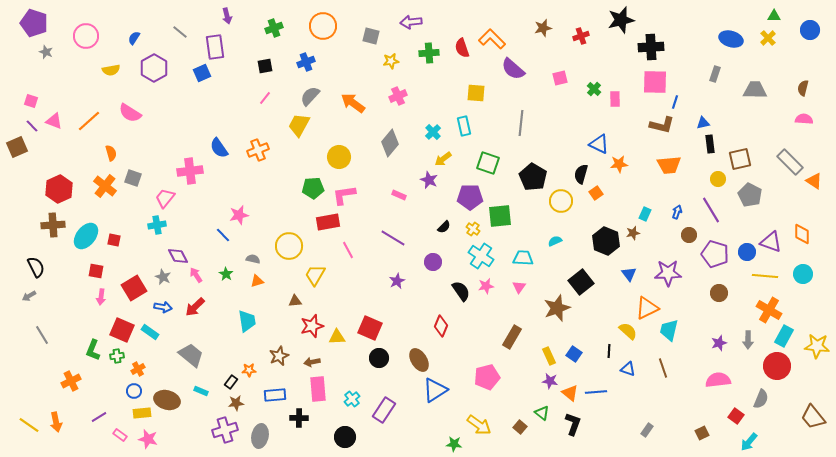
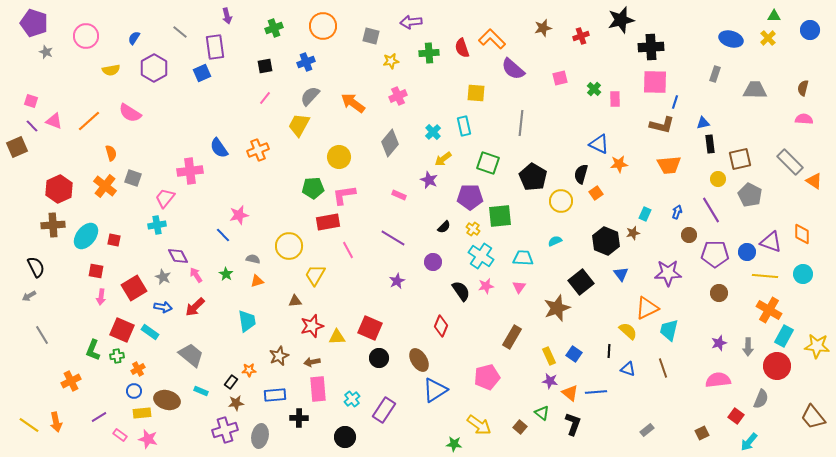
purple pentagon at (715, 254): rotated 16 degrees counterclockwise
blue triangle at (629, 274): moved 8 px left
gray arrow at (748, 340): moved 7 px down
gray rectangle at (647, 430): rotated 16 degrees clockwise
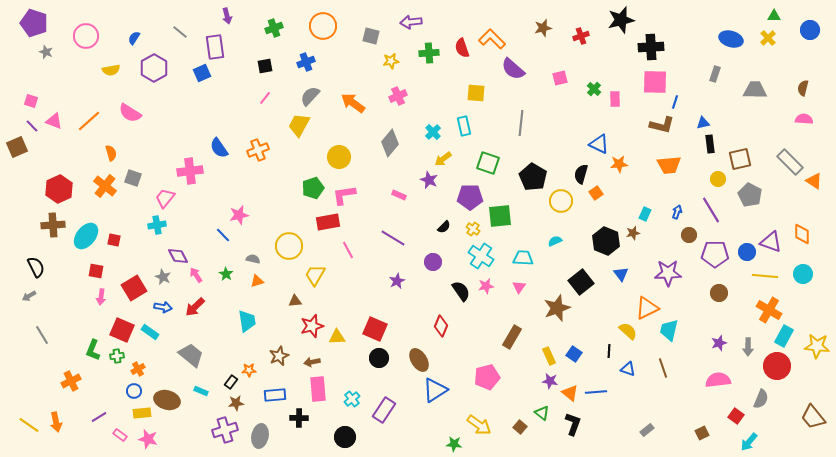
green pentagon at (313, 188): rotated 15 degrees counterclockwise
red square at (370, 328): moved 5 px right, 1 px down
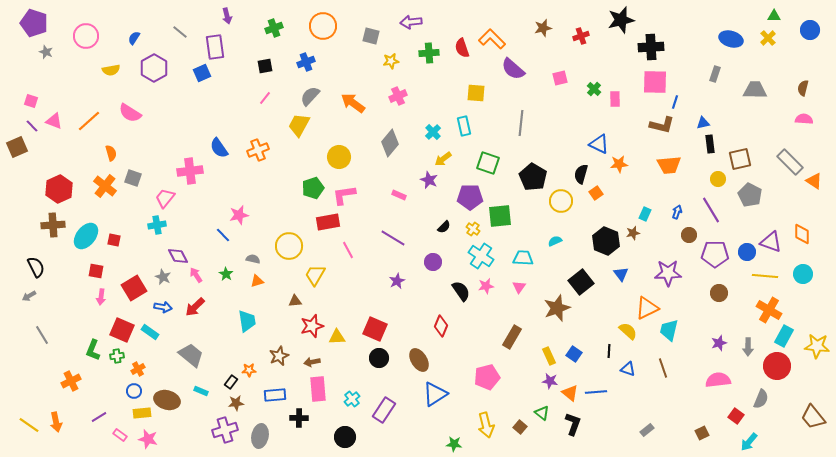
blue triangle at (435, 390): moved 4 px down
yellow arrow at (479, 425): moved 7 px right; rotated 40 degrees clockwise
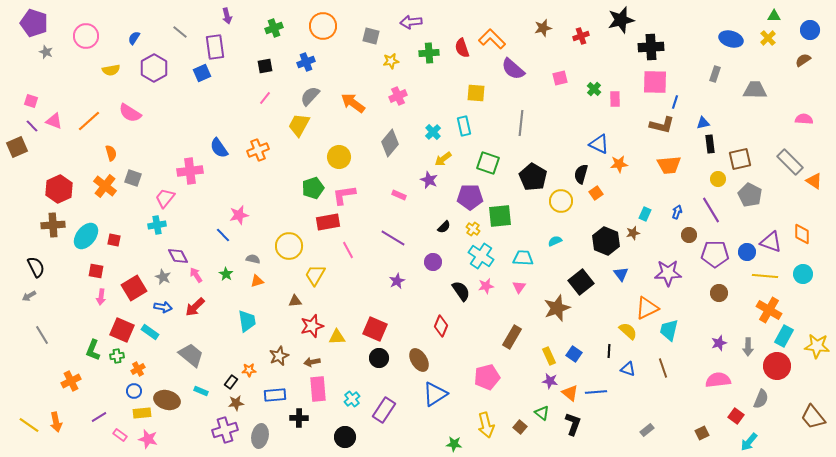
brown semicircle at (803, 88): moved 28 px up; rotated 42 degrees clockwise
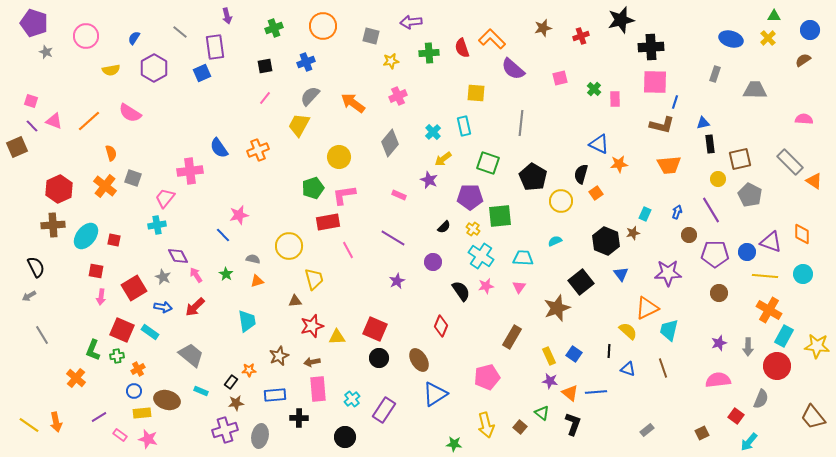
yellow trapezoid at (315, 275): moved 1 px left, 4 px down; rotated 135 degrees clockwise
orange cross at (71, 381): moved 5 px right, 3 px up; rotated 24 degrees counterclockwise
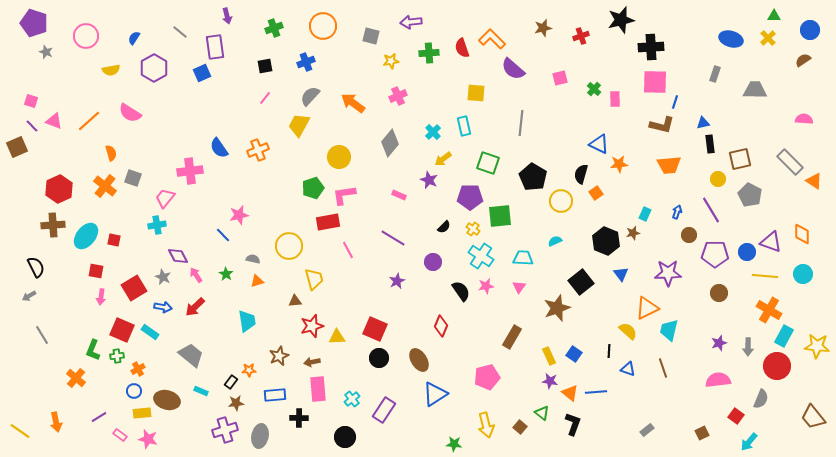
yellow line at (29, 425): moved 9 px left, 6 px down
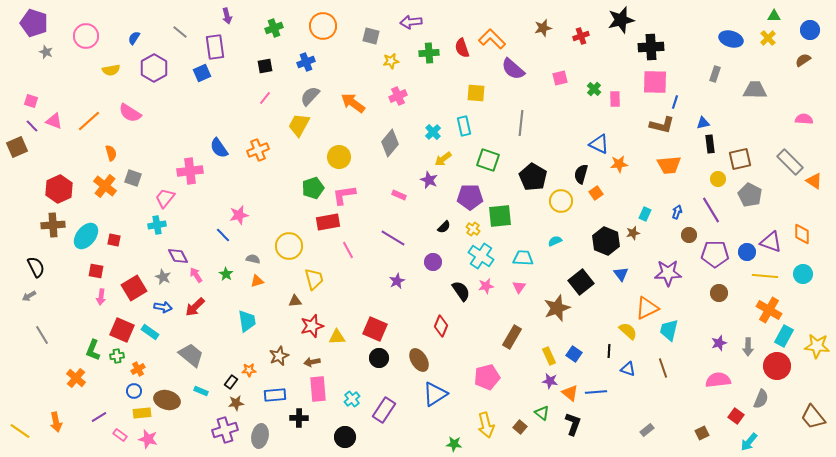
green square at (488, 163): moved 3 px up
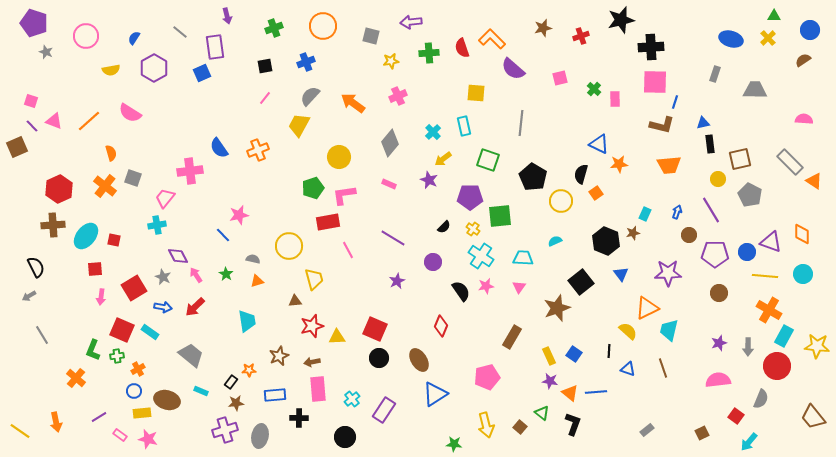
pink rectangle at (399, 195): moved 10 px left, 11 px up
red square at (96, 271): moved 1 px left, 2 px up; rotated 14 degrees counterclockwise
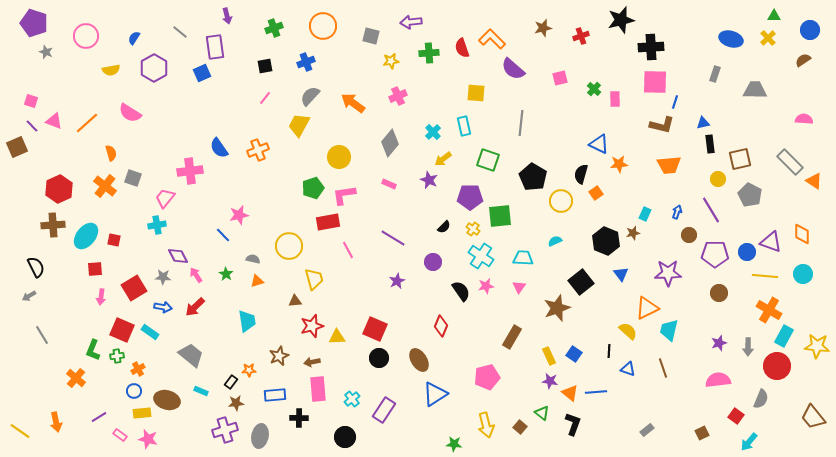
orange line at (89, 121): moved 2 px left, 2 px down
gray star at (163, 277): rotated 21 degrees counterclockwise
